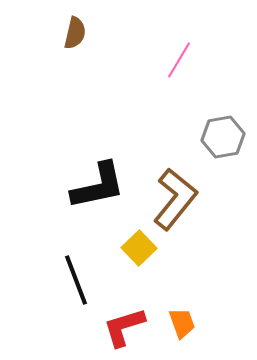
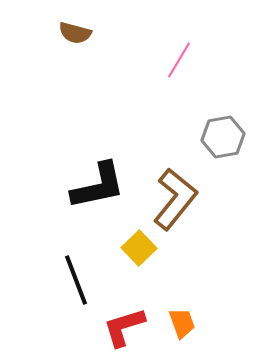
brown semicircle: rotated 92 degrees clockwise
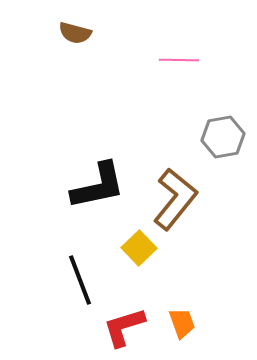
pink line: rotated 60 degrees clockwise
black line: moved 4 px right
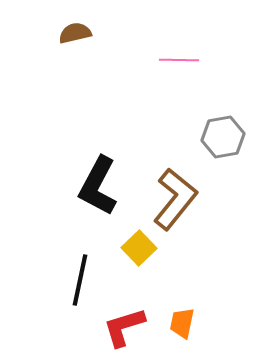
brown semicircle: rotated 152 degrees clockwise
black L-shape: rotated 130 degrees clockwise
black line: rotated 33 degrees clockwise
orange trapezoid: rotated 148 degrees counterclockwise
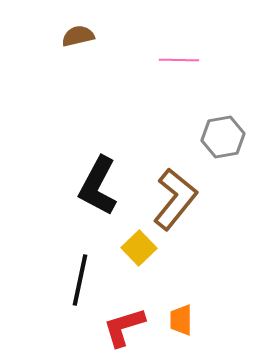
brown semicircle: moved 3 px right, 3 px down
orange trapezoid: moved 1 px left, 3 px up; rotated 12 degrees counterclockwise
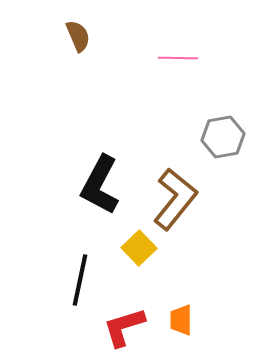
brown semicircle: rotated 80 degrees clockwise
pink line: moved 1 px left, 2 px up
black L-shape: moved 2 px right, 1 px up
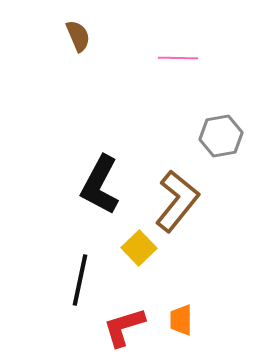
gray hexagon: moved 2 px left, 1 px up
brown L-shape: moved 2 px right, 2 px down
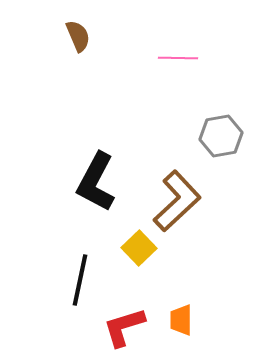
black L-shape: moved 4 px left, 3 px up
brown L-shape: rotated 8 degrees clockwise
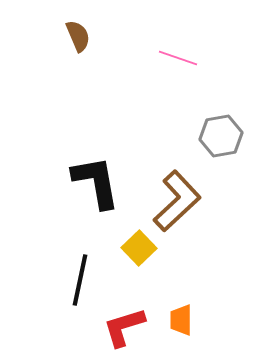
pink line: rotated 18 degrees clockwise
black L-shape: rotated 142 degrees clockwise
